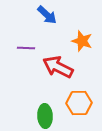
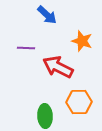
orange hexagon: moved 1 px up
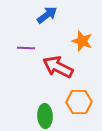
blue arrow: rotated 80 degrees counterclockwise
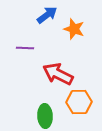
orange star: moved 8 px left, 12 px up
purple line: moved 1 px left
red arrow: moved 7 px down
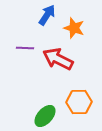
blue arrow: rotated 20 degrees counterclockwise
orange star: moved 1 px up
red arrow: moved 15 px up
green ellipse: rotated 45 degrees clockwise
